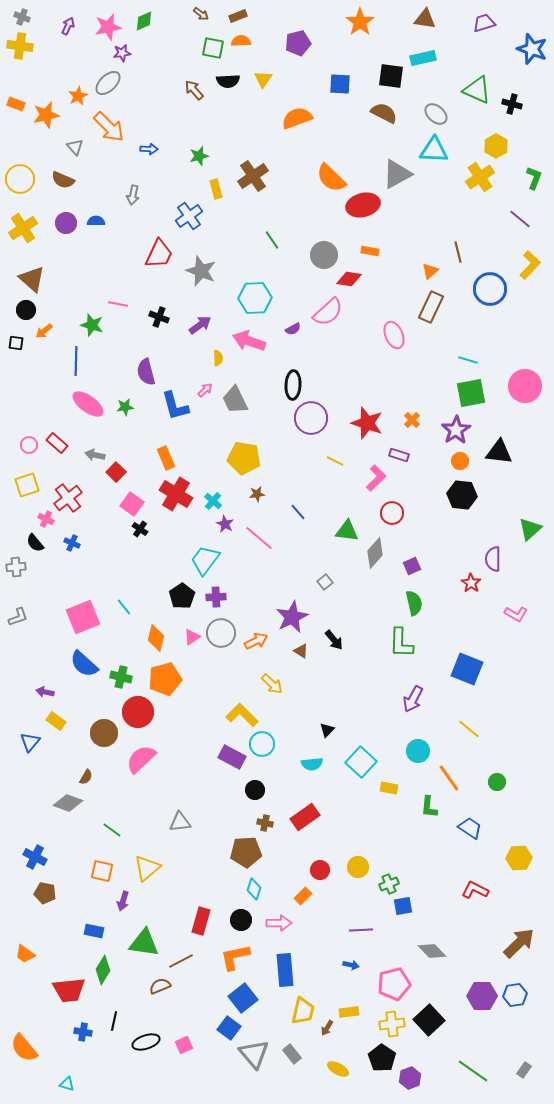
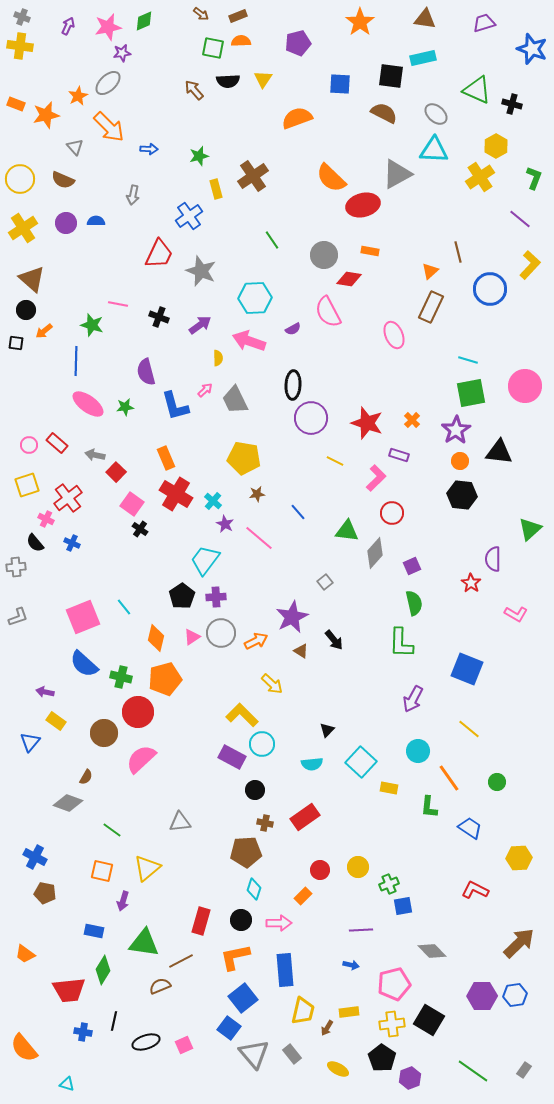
pink semicircle at (328, 312): rotated 104 degrees clockwise
black square at (429, 1020): rotated 16 degrees counterclockwise
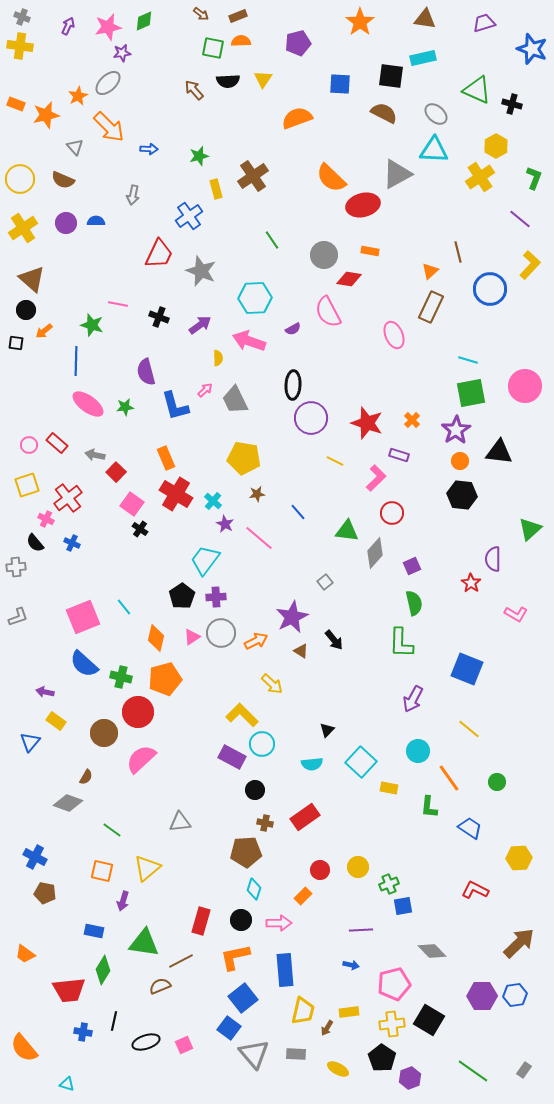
gray rectangle at (292, 1054): moved 4 px right; rotated 48 degrees counterclockwise
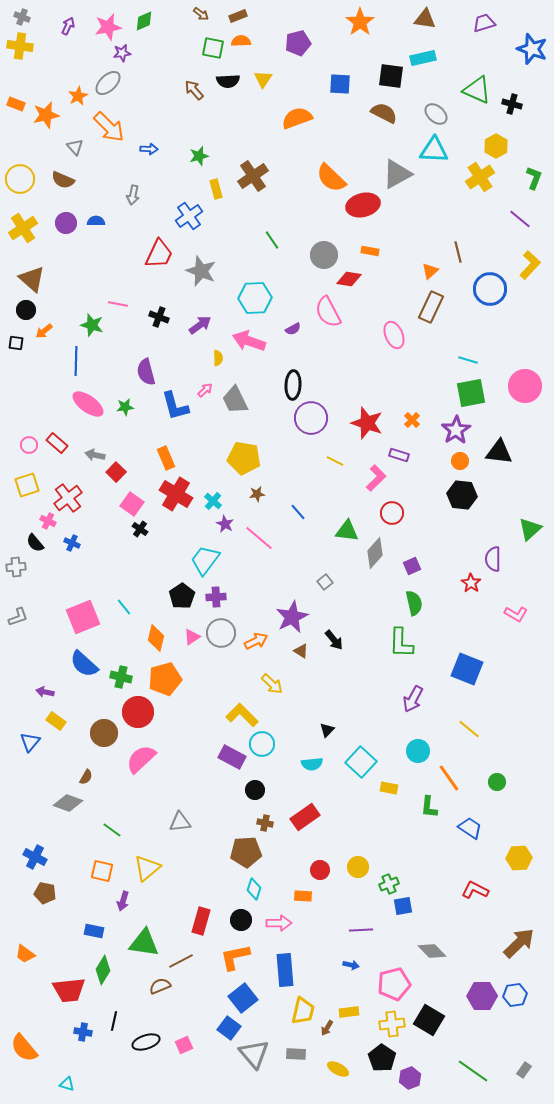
pink cross at (46, 519): moved 2 px right, 2 px down
orange rectangle at (303, 896): rotated 48 degrees clockwise
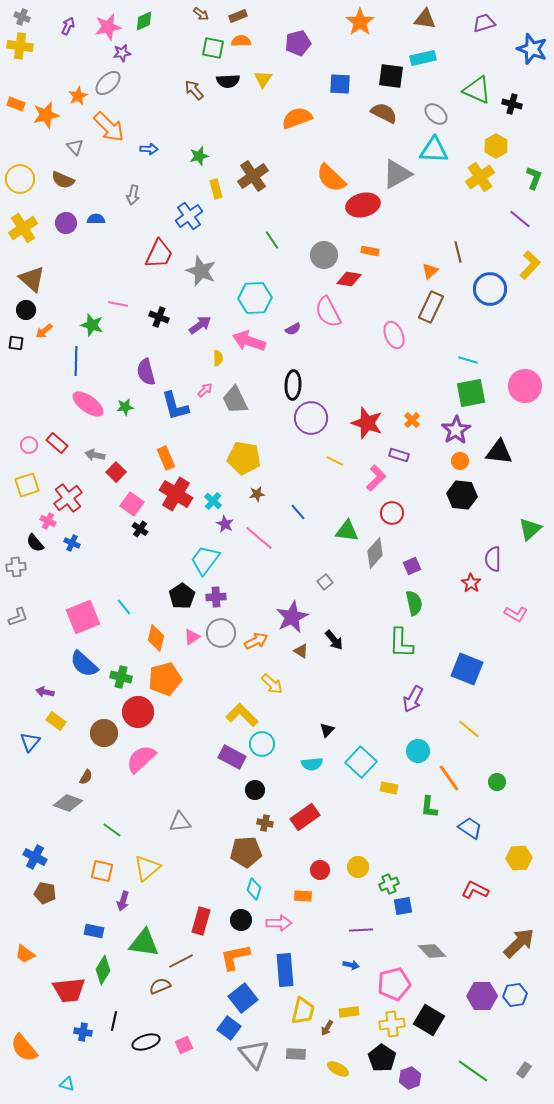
blue semicircle at (96, 221): moved 2 px up
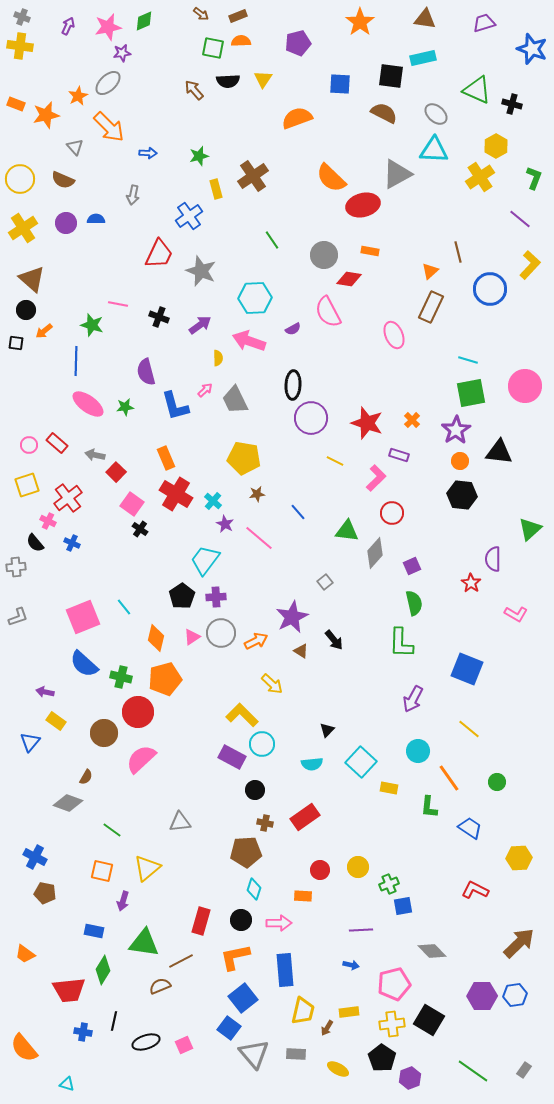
blue arrow at (149, 149): moved 1 px left, 4 px down
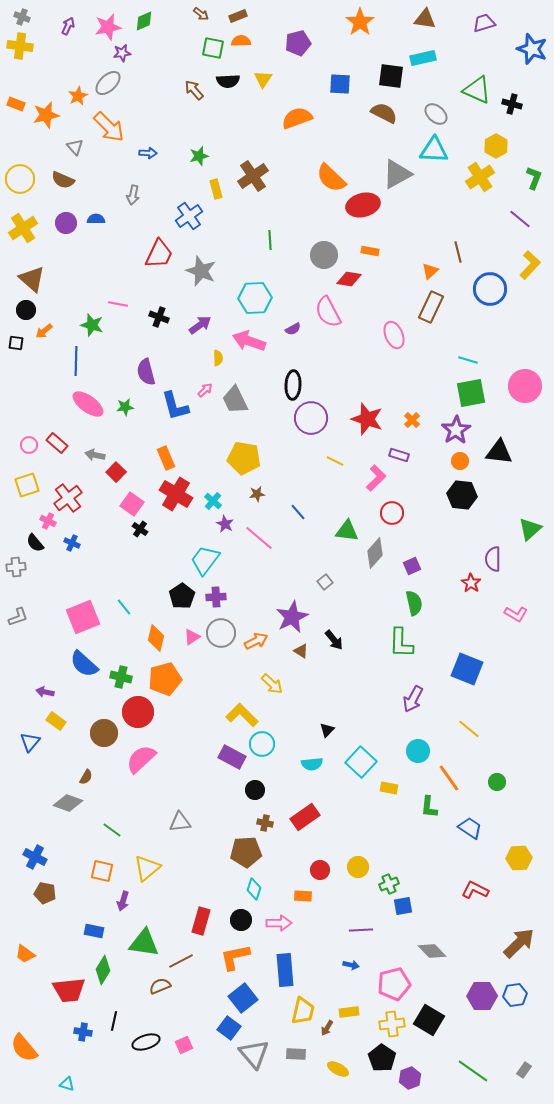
green line at (272, 240): moved 2 px left; rotated 30 degrees clockwise
red star at (367, 423): moved 4 px up
